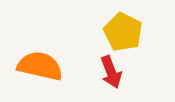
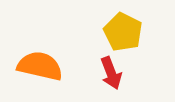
red arrow: moved 1 px down
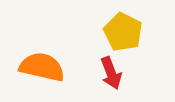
orange semicircle: moved 2 px right, 1 px down
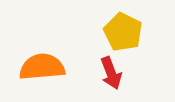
orange semicircle: rotated 18 degrees counterclockwise
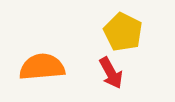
red arrow: rotated 8 degrees counterclockwise
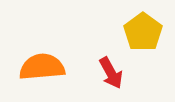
yellow pentagon: moved 20 px right; rotated 9 degrees clockwise
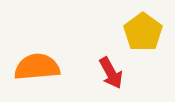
orange semicircle: moved 5 px left
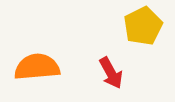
yellow pentagon: moved 6 px up; rotated 9 degrees clockwise
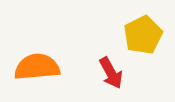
yellow pentagon: moved 9 px down
